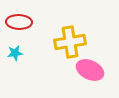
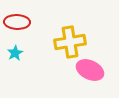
red ellipse: moved 2 px left
cyan star: rotated 21 degrees counterclockwise
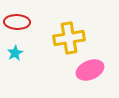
yellow cross: moved 1 px left, 4 px up
pink ellipse: rotated 48 degrees counterclockwise
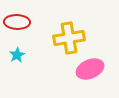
cyan star: moved 2 px right, 2 px down
pink ellipse: moved 1 px up
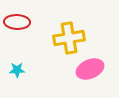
cyan star: moved 15 px down; rotated 28 degrees clockwise
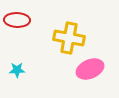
red ellipse: moved 2 px up
yellow cross: rotated 20 degrees clockwise
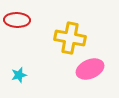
yellow cross: moved 1 px right
cyan star: moved 2 px right, 5 px down; rotated 14 degrees counterclockwise
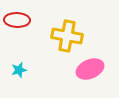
yellow cross: moved 3 px left, 2 px up
cyan star: moved 5 px up
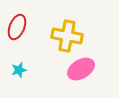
red ellipse: moved 7 px down; rotated 70 degrees counterclockwise
pink ellipse: moved 9 px left; rotated 8 degrees counterclockwise
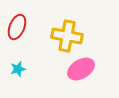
cyan star: moved 1 px left, 1 px up
